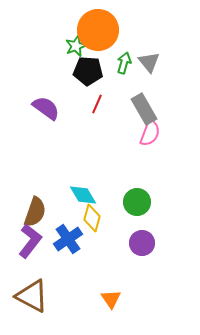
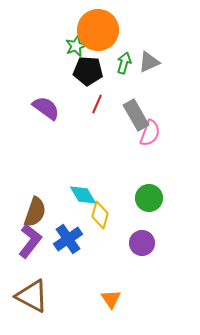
gray triangle: rotated 45 degrees clockwise
gray rectangle: moved 8 px left, 6 px down
green circle: moved 12 px right, 4 px up
yellow diamond: moved 8 px right, 3 px up
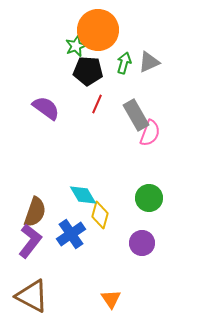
blue cross: moved 3 px right, 5 px up
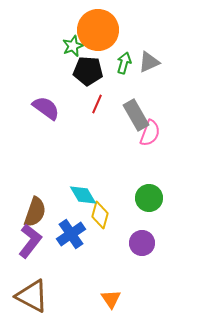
green star: moved 3 px left
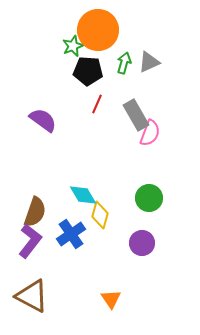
purple semicircle: moved 3 px left, 12 px down
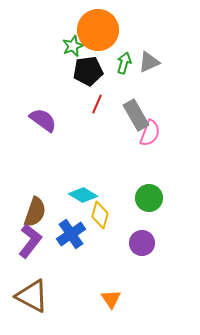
black pentagon: rotated 12 degrees counterclockwise
cyan diamond: rotated 28 degrees counterclockwise
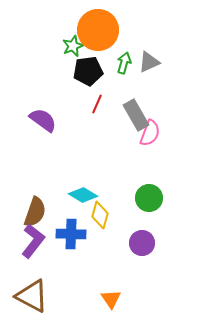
blue cross: rotated 36 degrees clockwise
purple L-shape: moved 3 px right
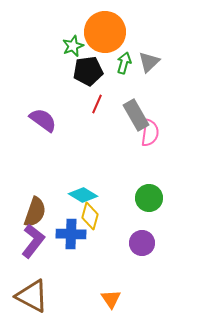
orange circle: moved 7 px right, 2 px down
gray triangle: rotated 20 degrees counterclockwise
pink semicircle: rotated 12 degrees counterclockwise
yellow diamond: moved 10 px left, 1 px down
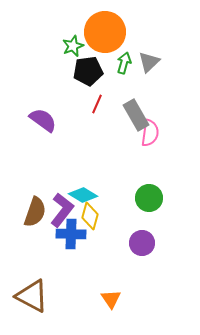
purple L-shape: moved 29 px right, 31 px up
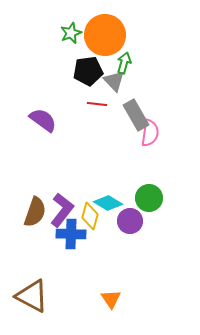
orange circle: moved 3 px down
green star: moved 2 px left, 13 px up
gray triangle: moved 35 px left, 19 px down; rotated 30 degrees counterclockwise
red line: rotated 72 degrees clockwise
cyan diamond: moved 25 px right, 8 px down
purple circle: moved 12 px left, 22 px up
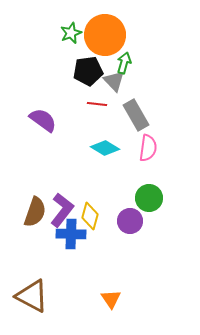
pink semicircle: moved 2 px left, 15 px down
cyan diamond: moved 3 px left, 55 px up
